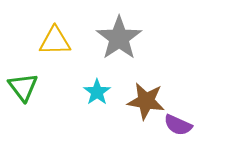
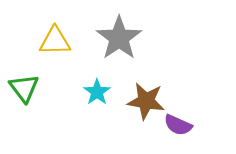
green triangle: moved 1 px right, 1 px down
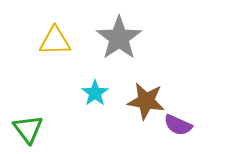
green triangle: moved 4 px right, 41 px down
cyan star: moved 2 px left, 1 px down
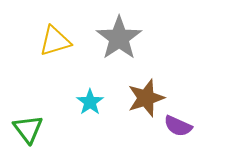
yellow triangle: rotated 16 degrees counterclockwise
cyan star: moved 5 px left, 9 px down
brown star: moved 3 px up; rotated 27 degrees counterclockwise
purple semicircle: moved 1 px down
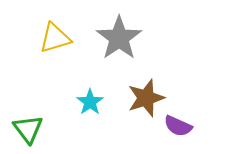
yellow triangle: moved 3 px up
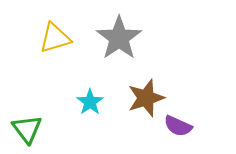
green triangle: moved 1 px left
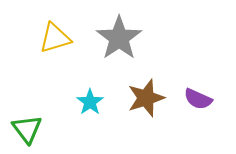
purple semicircle: moved 20 px right, 27 px up
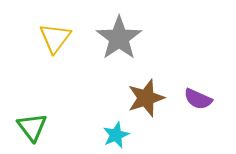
yellow triangle: rotated 36 degrees counterclockwise
cyan star: moved 26 px right, 33 px down; rotated 12 degrees clockwise
green triangle: moved 5 px right, 2 px up
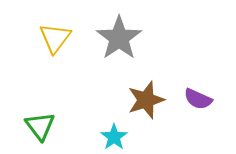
brown star: moved 2 px down
green triangle: moved 8 px right, 1 px up
cyan star: moved 2 px left, 2 px down; rotated 12 degrees counterclockwise
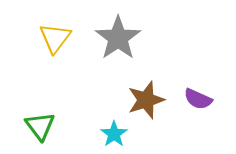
gray star: moved 1 px left
cyan star: moved 3 px up
